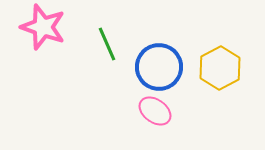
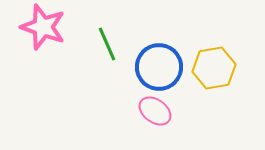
yellow hexagon: moved 6 px left; rotated 18 degrees clockwise
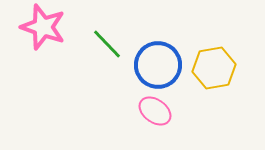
green line: rotated 20 degrees counterclockwise
blue circle: moved 1 px left, 2 px up
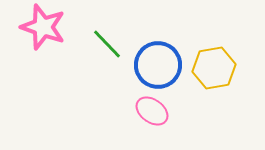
pink ellipse: moved 3 px left
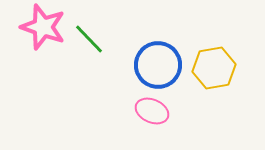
green line: moved 18 px left, 5 px up
pink ellipse: rotated 12 degrees counterclockwise
